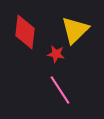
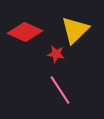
red diamond: rotated 72 degrees counterclockwise
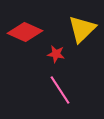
yellow triangle: moved 7 px right, 1 px up
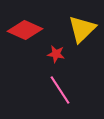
red diamond: moved 2 px up
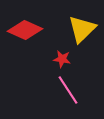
red star: moved 6 px right, 5 px down
pink line: moved 8 px right
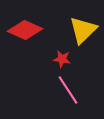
yellow triangle: moved 1 px right, 1 px down
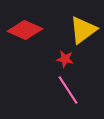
yellow triangle: rotated 8 degrees clockwise
red star: moved 3 px right
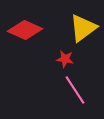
yellow triangle: moved 2 px up
pink line: moved 7 px right
